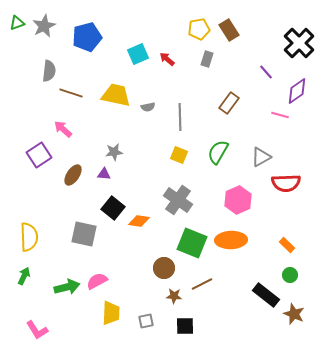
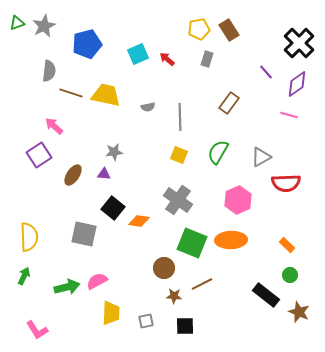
blue pentagon at (87, 37): moved 7 px down
purple diamond at (297, 91): moved 7 px up
yellow trapezoid at (116, 95): moved 10 px left
pink line at (280, 115): moved 9 px right
pink arrow at (63, 129): moved 9 px left, 3 px up
brown star at (294, 314): moved 5 px right, 2 px up
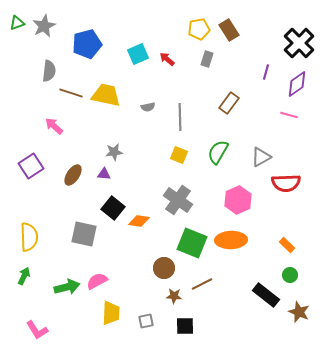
purple line at (266, 72): rotated 56 degrees clockwise
purple square at (39, 155): moved 8 px left, 11 px down
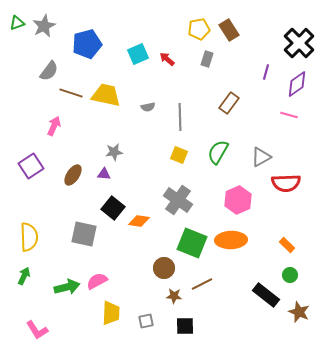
gray semicircle at (49, 71): rotated 30 degrees clockwise
pink arrow at (54, 126): rotated 72 degrees clockwise
